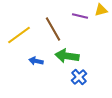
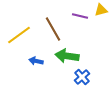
blue cross: moved 3 px right
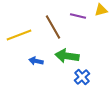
purple line: moved 2 px left
brown line: moved 2 px up
yellow line: rotated 15 degrees clockwise
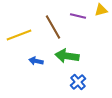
blue cross: moved 4 px left, 5 px down
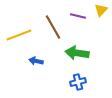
yellow triangle: rotated 32 degrees counterclockwise
green arrow: moved 10 px right, 3 px up
blue cross: rotated 28 degrees clockwise
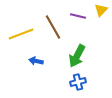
yellow line: moved 2 px right, 1 px up
green arrow: moved 3 px down; rotated 70 degrees counterclockwise
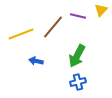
brown line: rotated 70 degrees clockwise
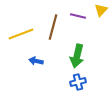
brown line: rotated 25 degrees counterclockwise
green arrow: rotated 15 degrees counterclockwise
